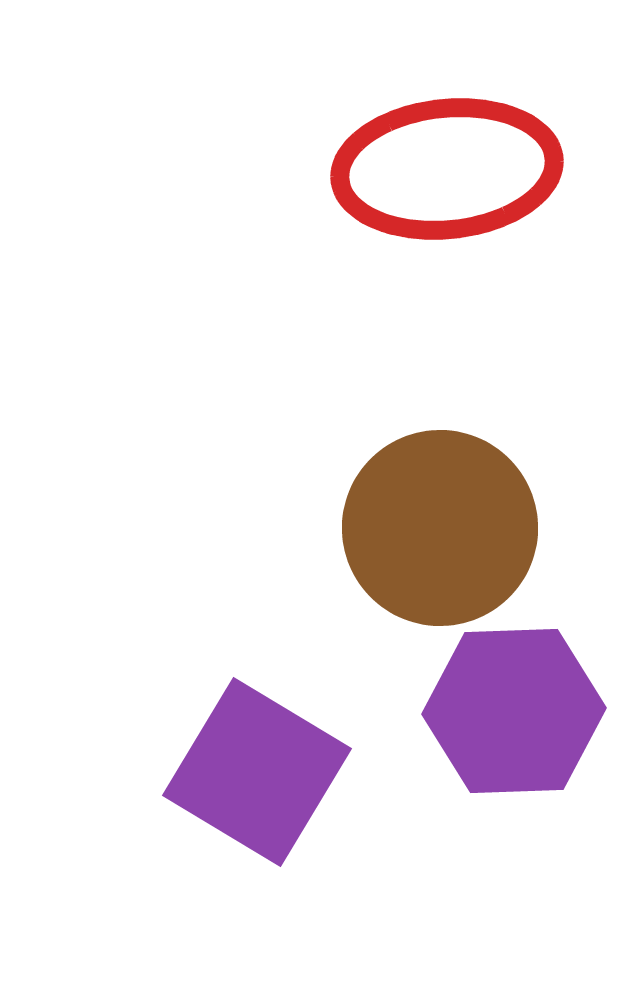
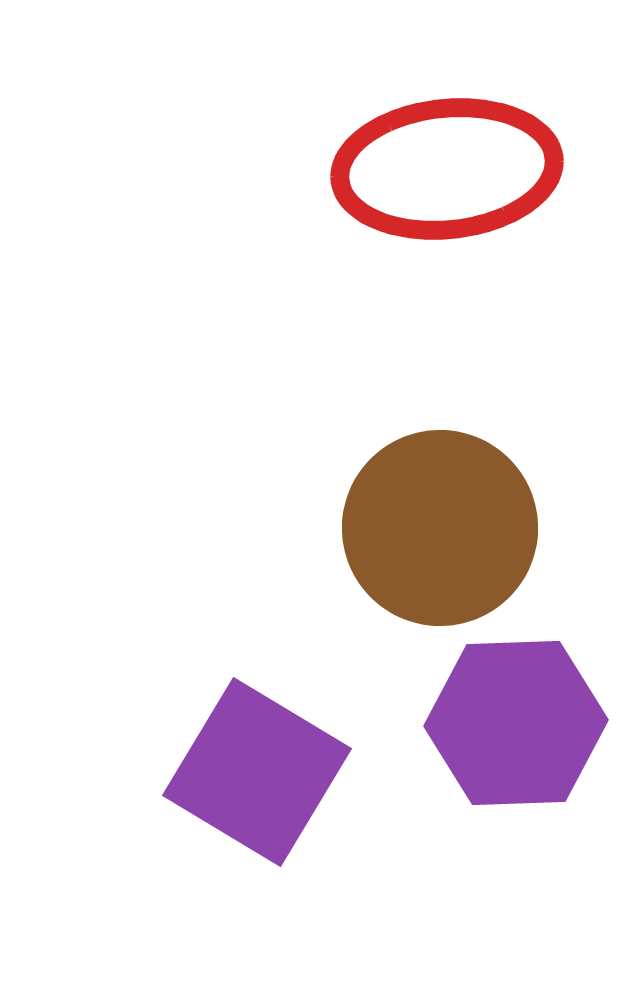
purple hexagon: moved 2 px right, 12 px down
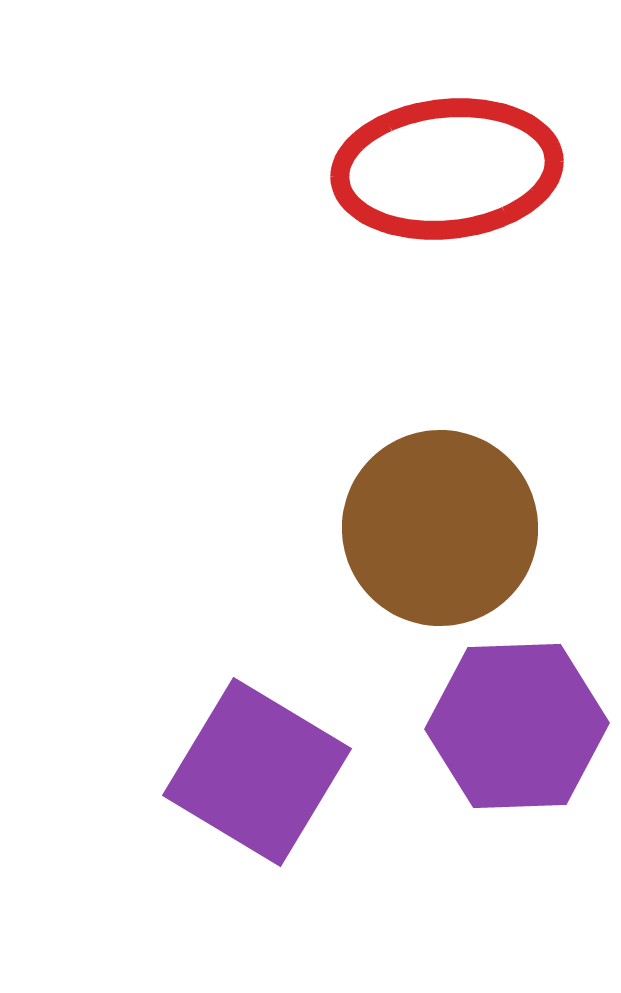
purple hexagon: moved 1 px right, 3 px down
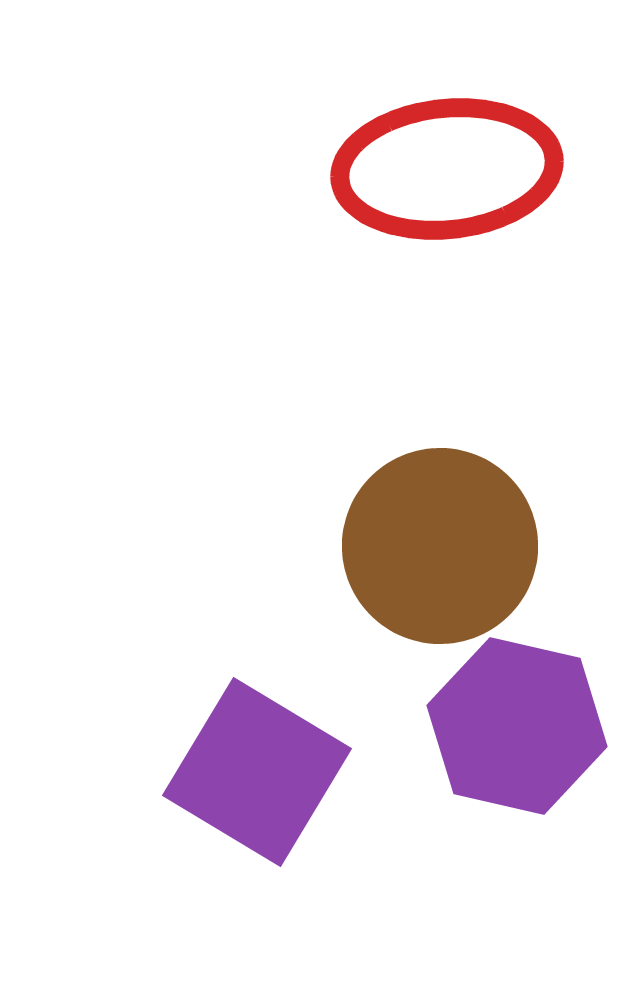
brown circle: moved 18 px down
purple hexagon: rotated 15 degrees clockwise
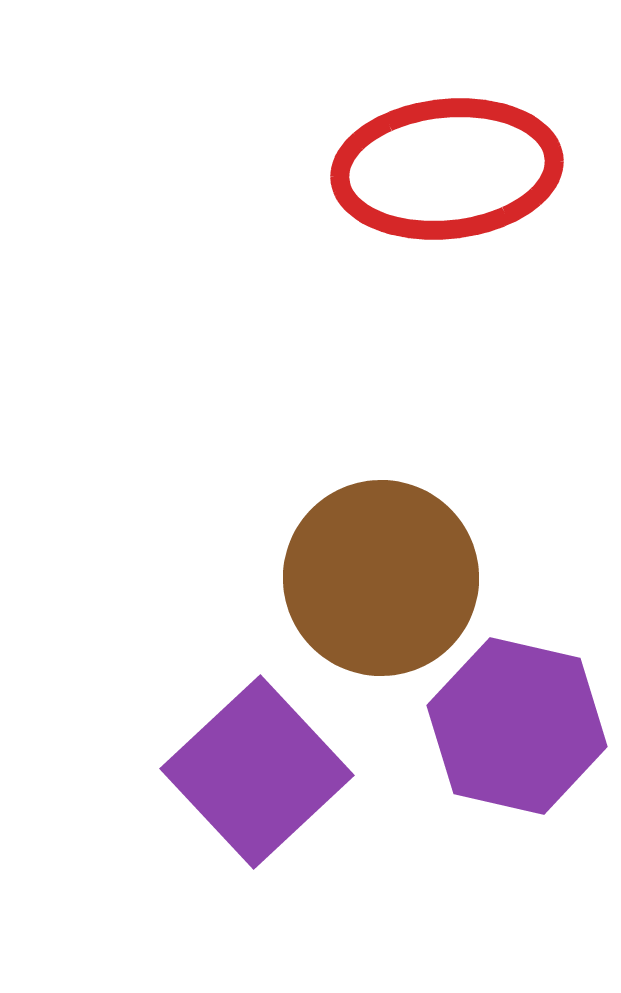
brown circle: moved 59 px left, 32 px down
purple square: rotated 16 degrees clockwise
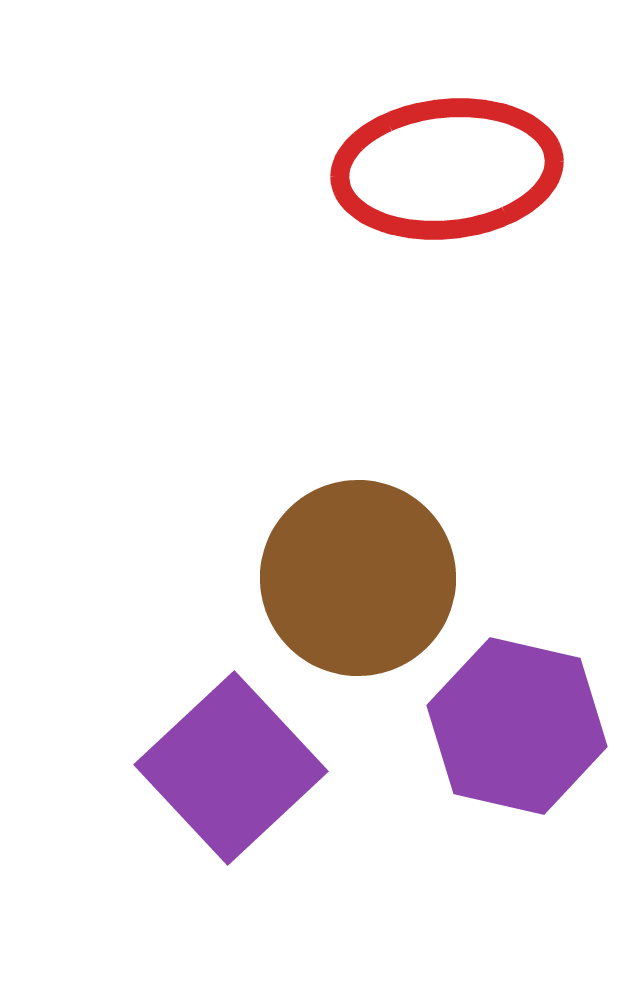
brown circle: moved 23 px left
purple square: moved 26 px left, 4 px up
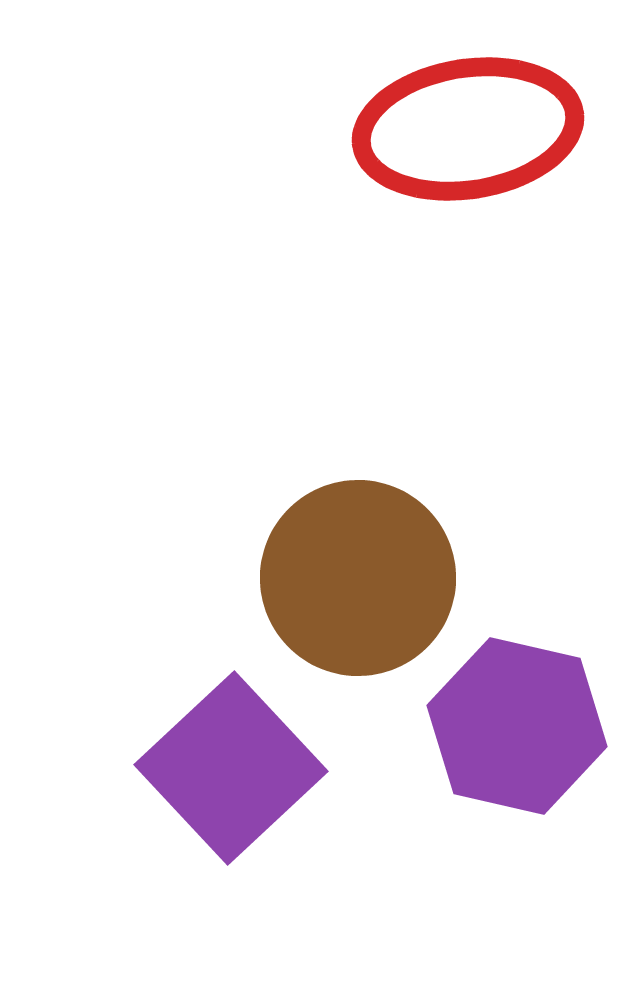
red ellipse: moved 21 px right, 40 px up; rotated 3 degrees counterclockwise
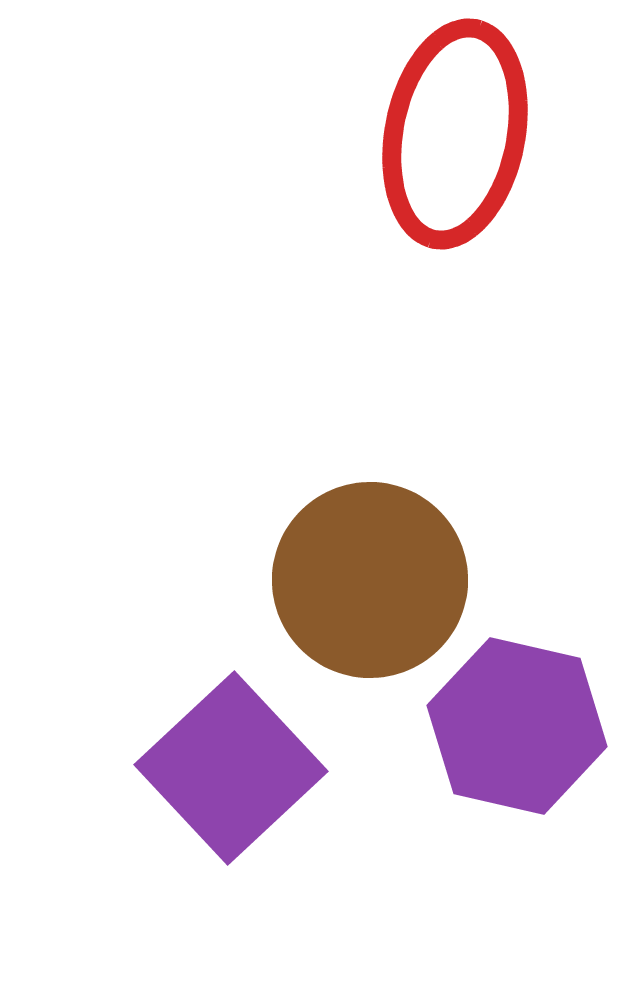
red ellipse: moved 13 px left, 5 px down; rotated 70 degrees counterclockwise
brown circle: moved 12 px right, 2 px down
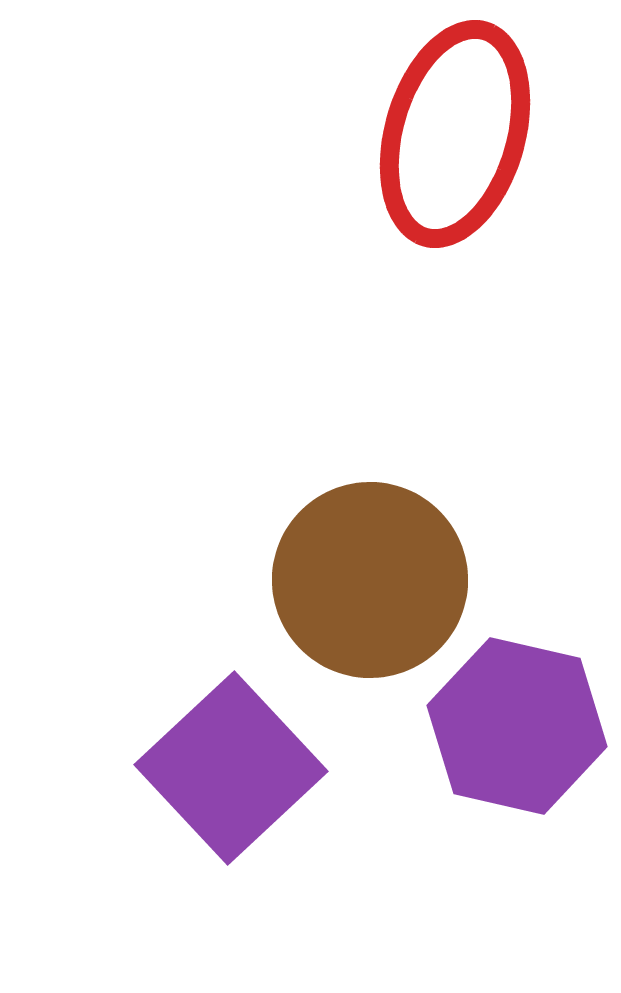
red ellipse: rotated 5 degrees clockwise
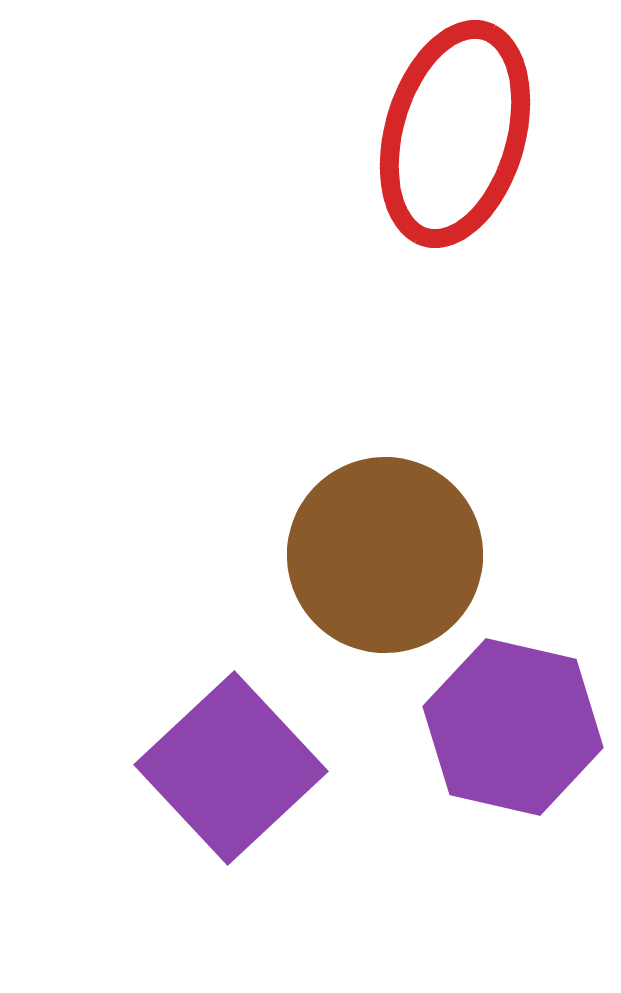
brown circle: moved 15 px right, 25 px up
purple hexagon: moved 4 px left, 1 px down
